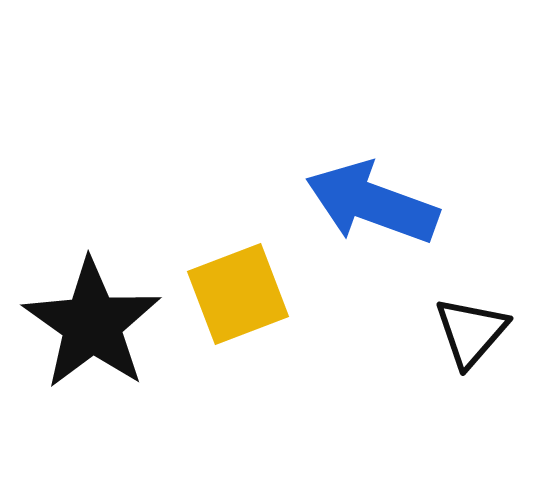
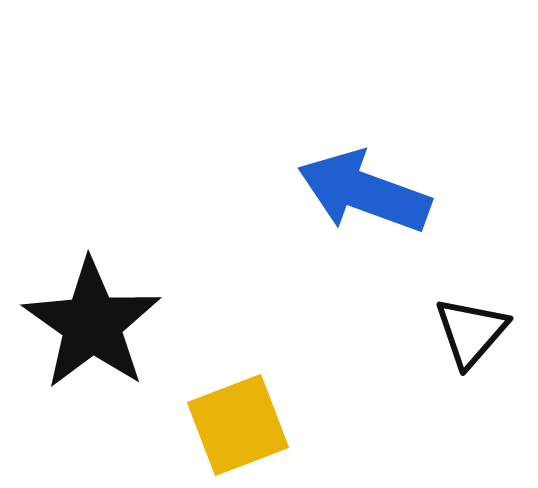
blue arrow: moved 8 px left, 11 px up
yellow square: moved 131 px down
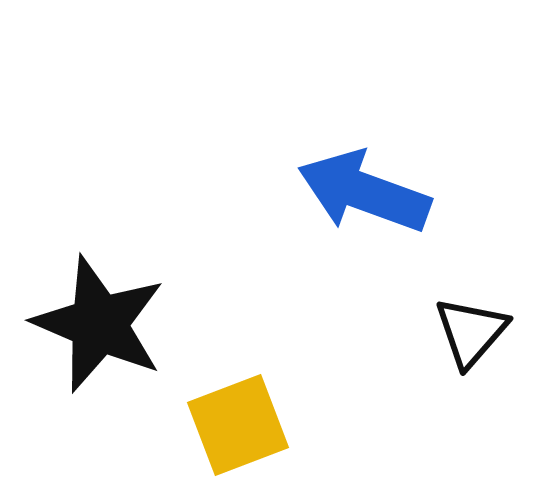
black star: moved 7 px right; rotated 12 degrees counterclockwise
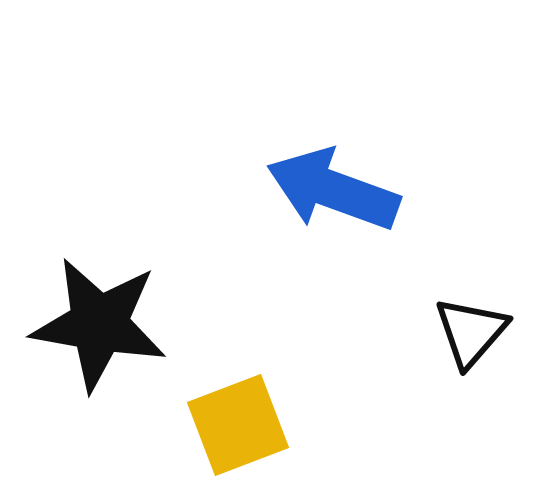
blue arrow: moved 31 px left, 2 px up
black star: rotated 13 degrees counterclockwise
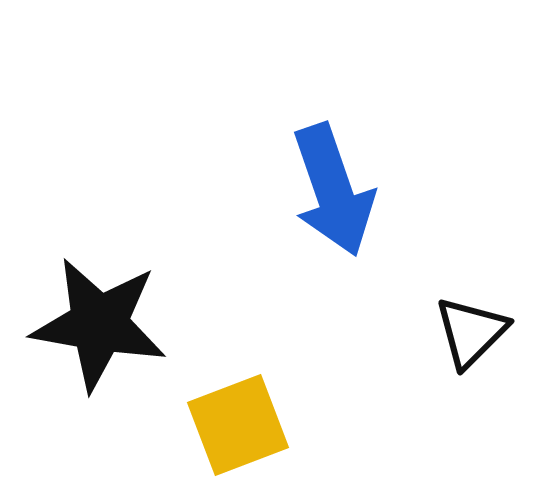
blue arrow: rotated 129 degrees counterclockwise
black triangle: rotated 4 degrees clockwise
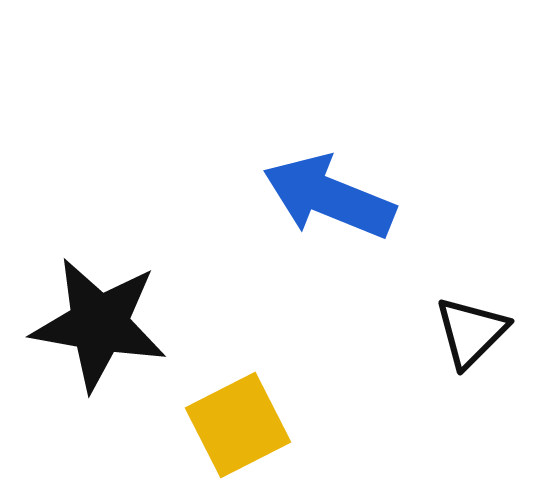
blue arrow: moved 4 px left, 7 px down; rotated 131 degrees clockwise
yellow square: rotated 6 degrees counterclockwise
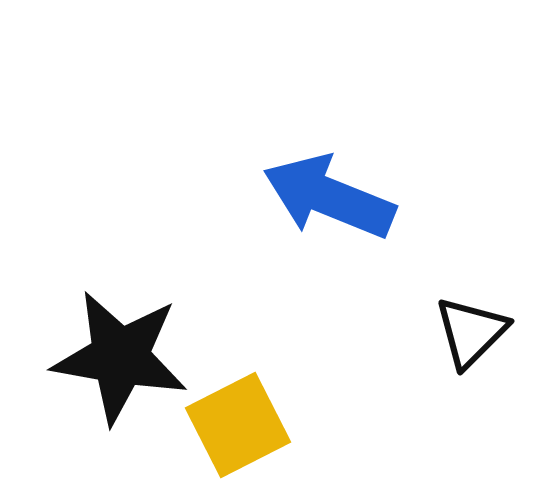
black star: moved 21 px right, 33 px down
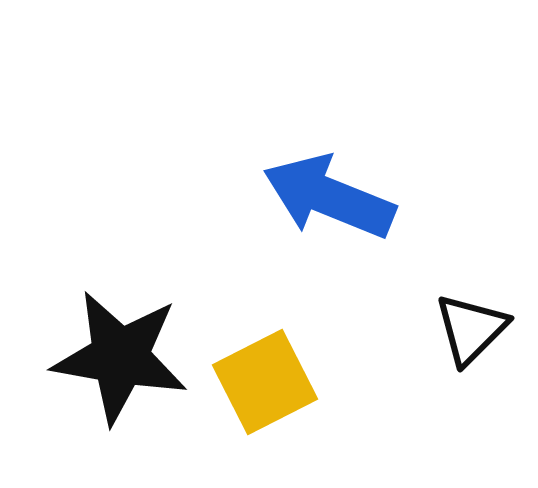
black triangle: moved 3 px up
yellow square: moved 27 px right, 43 px up
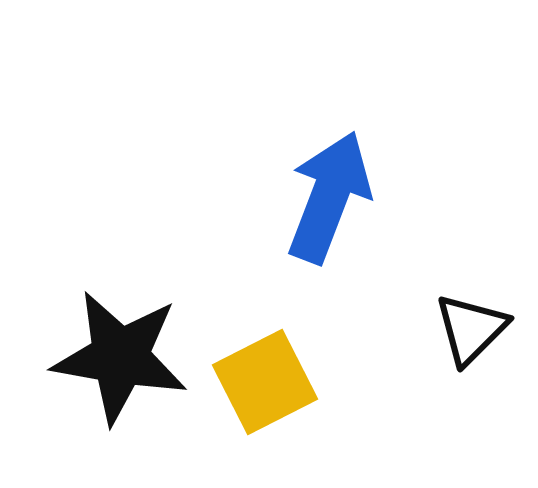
blue arrow: rotated 89 degrees clockwise
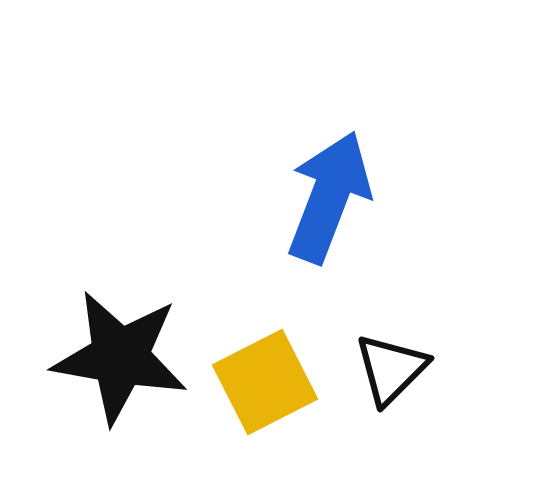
black triangle: moved 80 px left, 40 px down
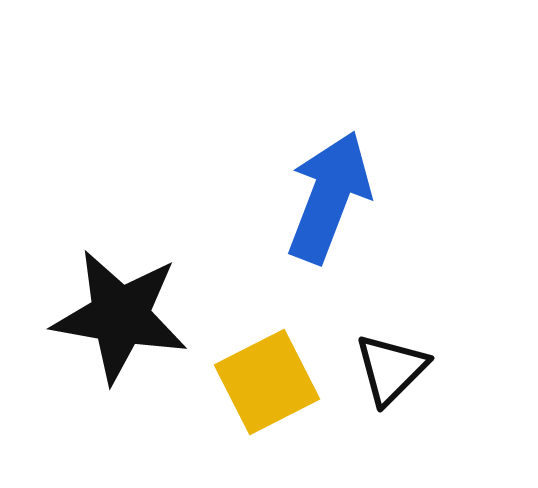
black star: moved 41 px up
yellow square: moved 2 px right
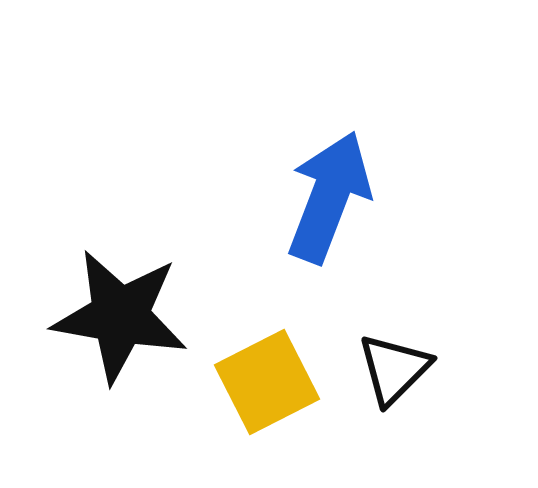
black triangle: moved 3 px right
